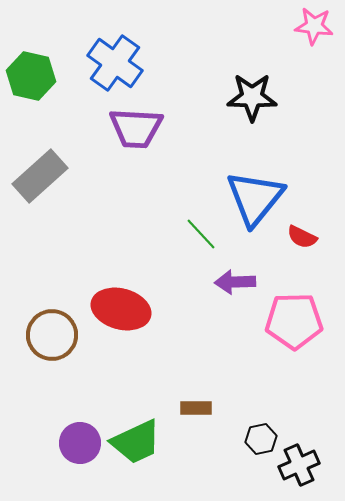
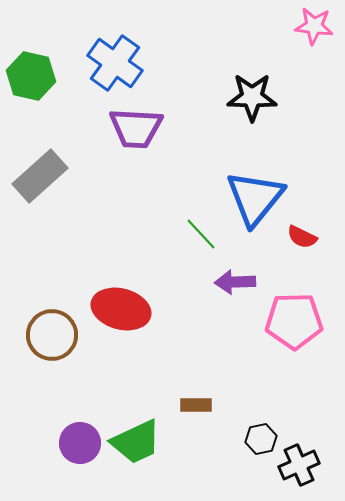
brown rectangle: moved 3 px up
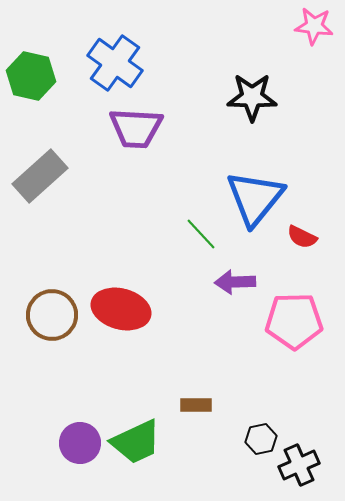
brown circle: moved 20 px up
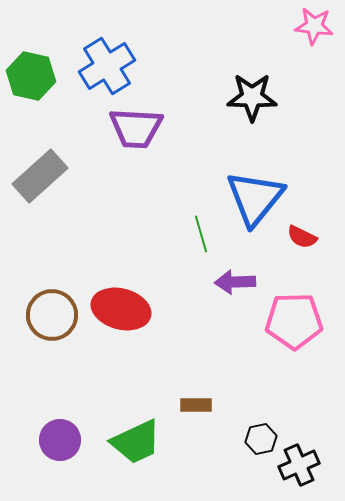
blue cross: moved 8 px left, 3 px down; rotated 22 degrees clockwise
green line: rotated 27 degrees clockwise
purple circle: moved 20 px left, 3 px up
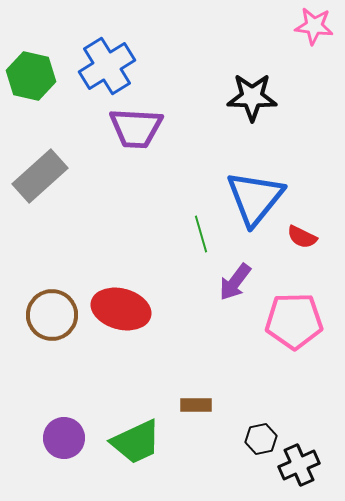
purple arrow: rotated 51 degrees counterclockwise
purple circle: moved 4 px right, 2 px up
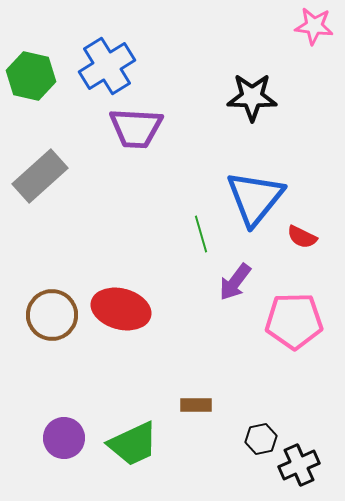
green trapezoid: moved 3 px left, 2 px down
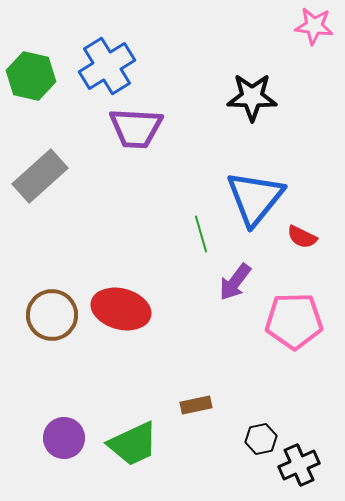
brown rectangle: rotated 12 degrees counterclockwise
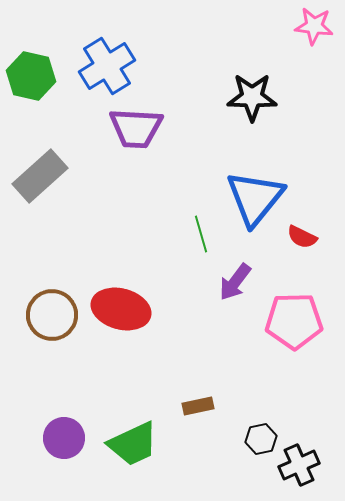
brown rectangle: moved 2 px right, 1 px down
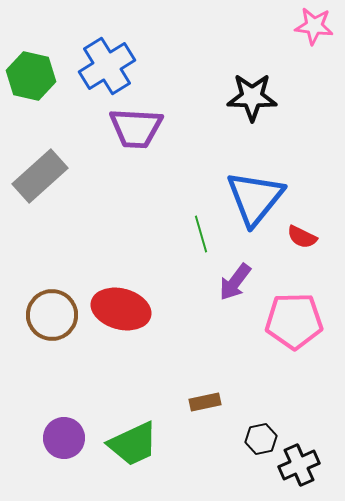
brown rectangle: moved 7 px right, 4 px up
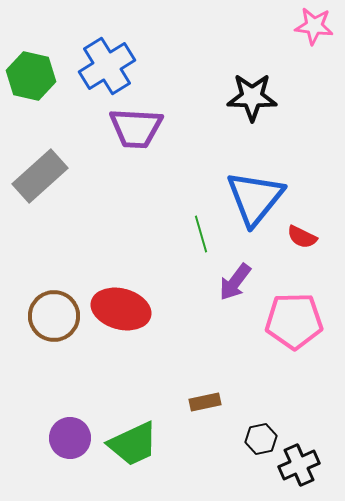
brown circle: moved 2 px right, 1 px down
purple circle: moved 6 px right
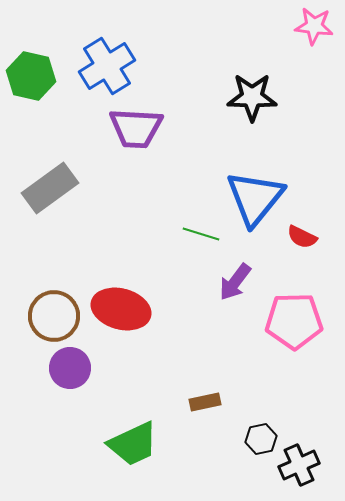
gray rectangle: moved 10 px right, 12 px down; rotated 6 degrees clockwise
green line: rotated 57 degrees counterclockwise
purple circle: moved 70 px up
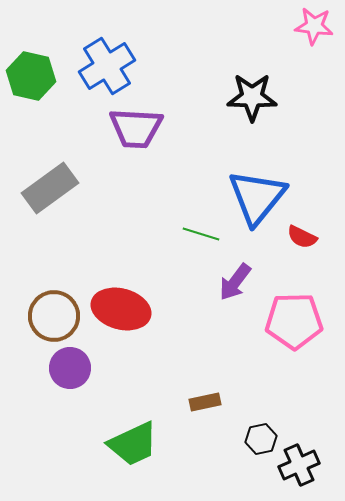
blue triangle: moved 2 px right, 1 px up
